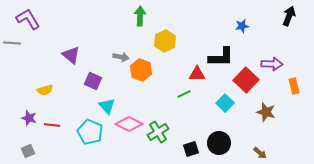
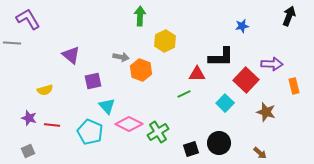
purple square: rotated 36 degrees counterclockwise
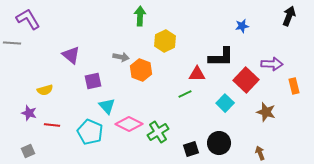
green line: moved 1 px right
purple star: moved 5 px up
brown arrow: rotated 152 degrees counterclockwise
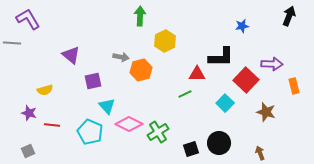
orange hexagon: rotated 25 degrees clockwise
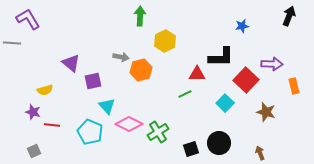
purple triangle: moved 8 px down
purple star: moved 4 px right, 1 px up
gray square: moved 6 px right
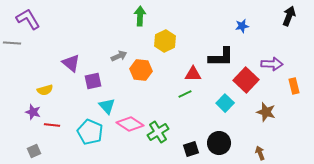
gray arrow: moved 2 px left, 1 px up; rotated 35 degrees counterclockwise
orange hexagon: rotated 20 degrees clockwise
red triangle: moved 4 px left
pink diamond: moved 1 px right; rotated 8 degrees clockwise
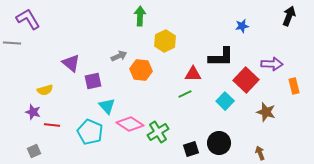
cyan square: moved 2 px up
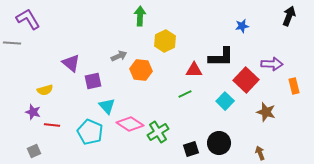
red triangle: moved 1 px right, 4 px up
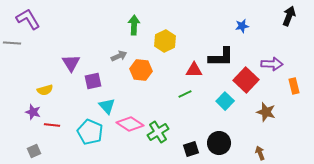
green arrow: moved 6 px left, 9 px down
purple triangle: rotated 18 degrees clockwise
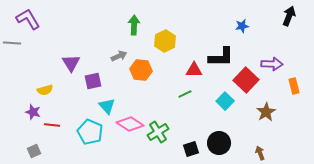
brown star: rotated 24 degrees clockwise
